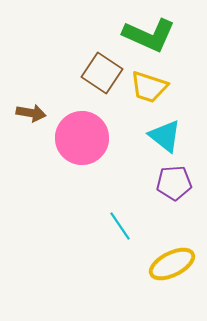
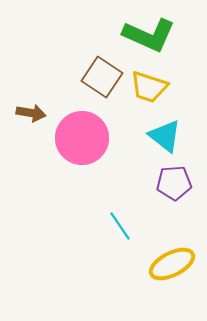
brown square: moved 4 px down
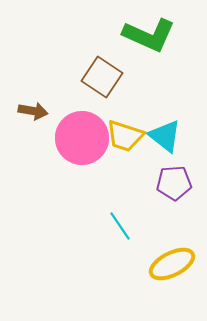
yellow trapezoid: moved 24 px left, 49 px down
brown arrow: moved 2 px right, 2 px up
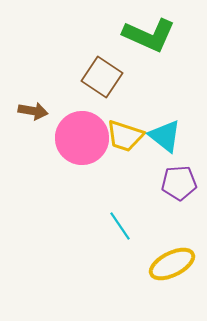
purple pentagon: moved 5 px right
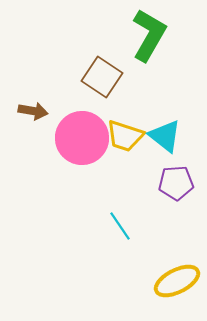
green L-shape: rotated 84 degrees counterclockwise
purple pentagon: moved 3 px left
yellow ellipse: moved 5 px right, 17 px down
